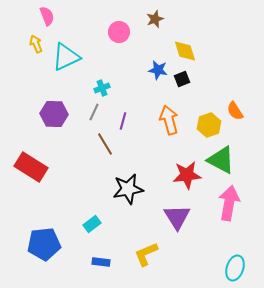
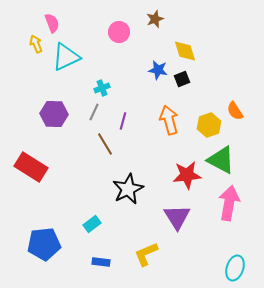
pink semicircle: moved 5 px right, 7 px down
black star: rotated 16 degrees counterclockwise
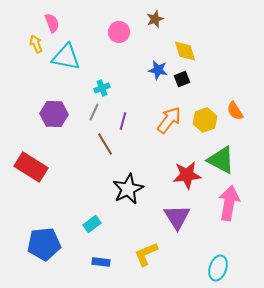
cyan triangle: rotated 36 degrees clockwise
orange arrow: rotated 52 degrees clockwise
yellow hexagon: moved 4 px left, 5 px up
cyan ellipse: moved 17 px left
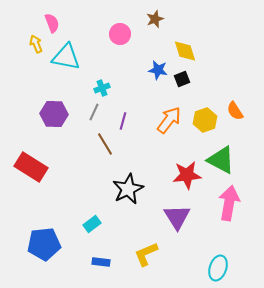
pink circle: moved 1 px right, 2 px down
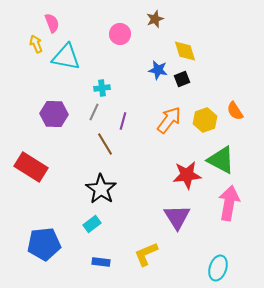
cyan cross: rotated 14 degrees clockwise
black star: moved 27 px left; rotated 12 degrees counterclockwise
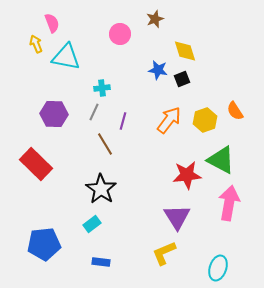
red rectangle: moved 5 px right, 3 px up; rotated 12 degrees clockwise
yellow L-shape: moved 18 px right, 1 px up
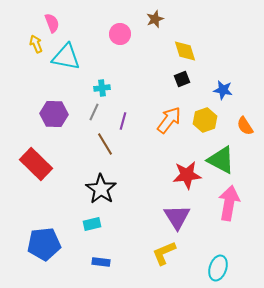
blue star: moved 65 px right, 20 px down
orange semicircle: moved 10 px right, 15 px down
cyan rectangle: rotated 24 degrees clockwise
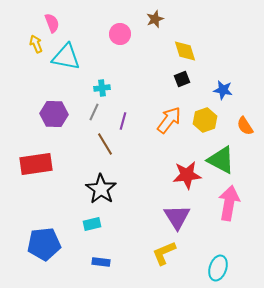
red rectangle: rotated 52 degrees counterclockwise
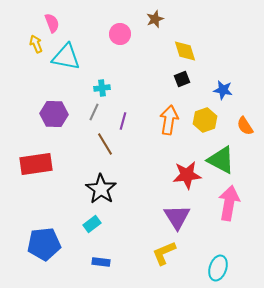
orange arrow: rotated 28 degrees counterclockwise
cyan rectangle: rotated 24 degrees counterclockwise
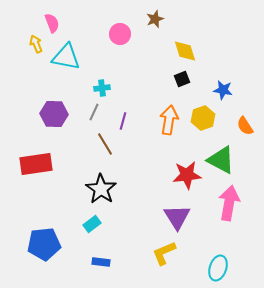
yellow hexagon: moved 2 px left, 2 px up
